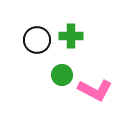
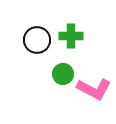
green circle: moved 1 px right, 1 px up
pink L-shape: moved 1 px left, 1 px up
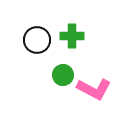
green cross: moved 1 px right
green circle: moved 1 px down
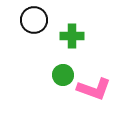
black circle: moved 3 px left, 20 px up
pink L-shape: rotated 8 degrees counterclockwise
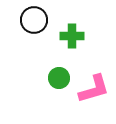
green circle: moved 4 px left, 3 px down
pink L-shape: rotated 36 degrees counterclockwise
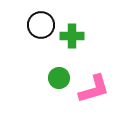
black circle: moved 7 px right, 5 px down
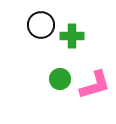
green circle: moved 1 px right, 1 px down
pink L-shape: moved 1 px right, 4 px up
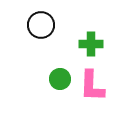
green cross: moved 19 px right, 8 px down
pink L-shape: moved 3 px left, 1 px down; rotated 108 degrees clockwise
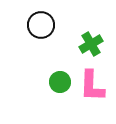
green cross: rotated 30 degrees counterclockwise
green circle: moved 3 px down
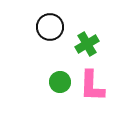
black circle: moved 9 px right, 2 px down
green cross: moved 4 px left
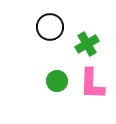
green circle: moved 3 px left, 1 px up
pink L-shape: moved 2 px up
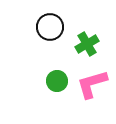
pink L-shape: rotated 72 degrees clockwise
